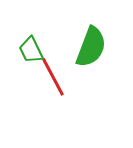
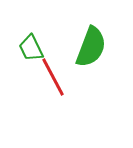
green trapezoid: moved 2 px up
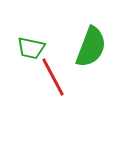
green trapezoid: rotated 52 degrees counterclockwise
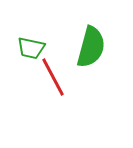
green semicircle: rotated 6 degrees counterclockwise
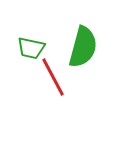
green semicircle: moved 8 px left
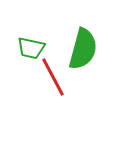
green semicircle: moved 2 px down
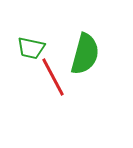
green semicircle: moved 2 px right, 5 px down
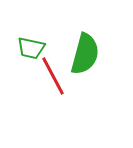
red line: moved 1 px up
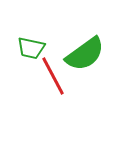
green semicircle: rotated 39 degrees clockwise
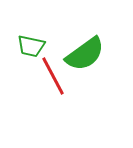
green trapezoid: moved 2 px up
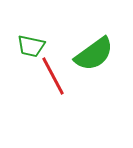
green semicircle: moved 9 px right
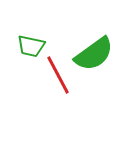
red line: moved 5 px right, 1 px up
